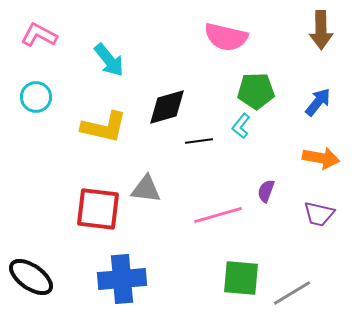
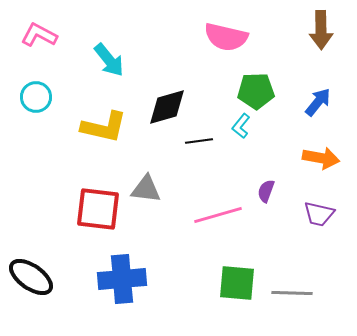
green square: moved 4 px left, 5 px down
gray line: rotated 33 degrees clockwise
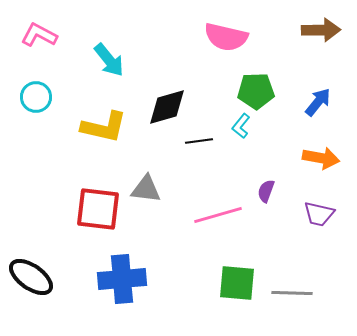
brown arrow: rotated 90 degrees counterclockwise
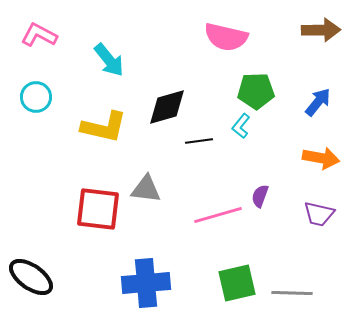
purple semicircle: moved 6 px left, 5 px down
blue cross: moved 24 px right, 4 px down
green square: rotated 18 degrees counterclockwise
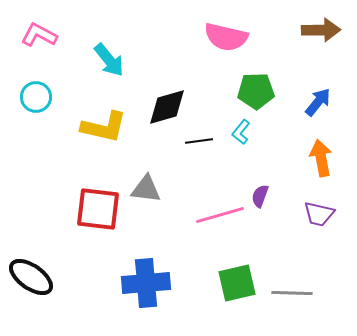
cyan L-shape: moved 6 px down
orange arrow: rotated 111 degrees counterclockwise
pink line: moved 2 px right
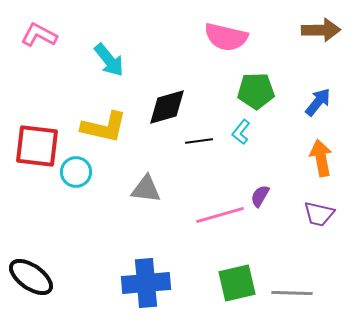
cyan circle: moved 40 px right, 75 px down
purple semicircle: rotated 10 degrees clockwise
red square: moved 61 px left, 63 px up
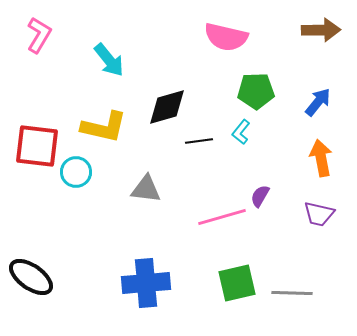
pink L-shape: rotated 93 degrees clockwise
pink line: moved 2 px right, 2 px down
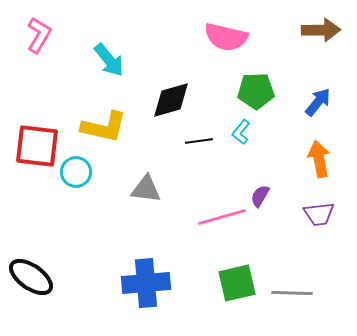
black diamond: moved 4 px right, 7 px up
orange arrow: moved 2 px left, 1 px down
purple trapezoid: rotated 20 degrees counterclockwise
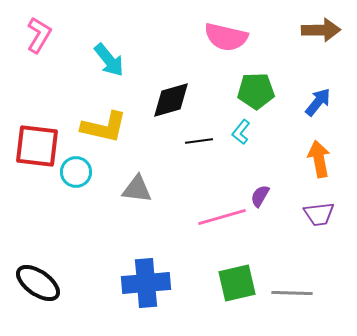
gray triangle: moved 9 px left
black ellipse: moved 7 px right, 6 px down
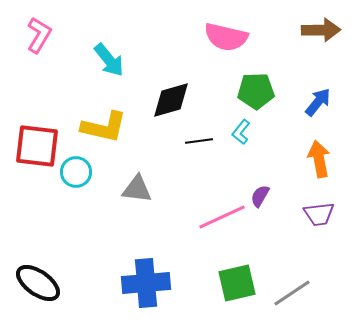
pink line: rotated 9 degrees counterclockwise
gray line: rotated 36 degrees counterclockwise
